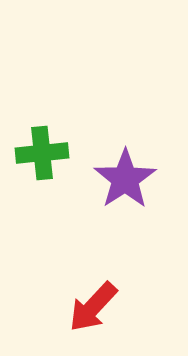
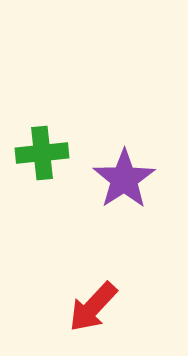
purple star: moved 1 px left
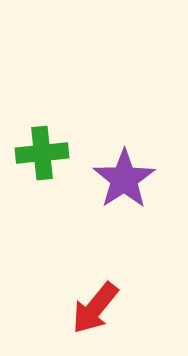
red arrow: moved 2 px right, 1 px down; rotated 4 degrees counterclockwise
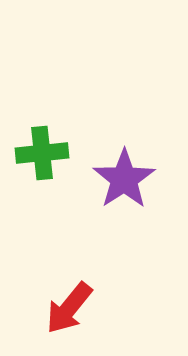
red arrow: moved 26 px left
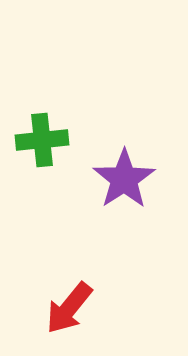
green cross: moved 13 px up
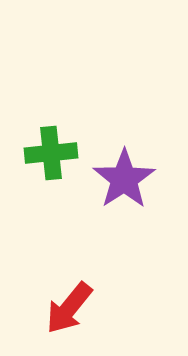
green cross: moved 9 px right, 13 px down
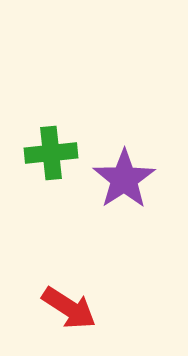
red arrow: rotated 96 degrees counterclockwise
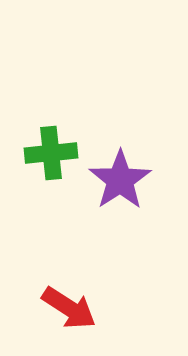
purple star: moved 4 px left, 1 px down
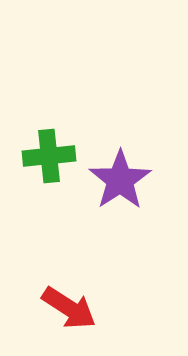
green cross: moved 2 px left, 3 px down
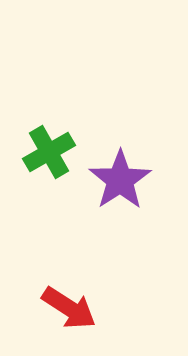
green cross: moved 4 px up; rotated 24 degrees counterclockwise
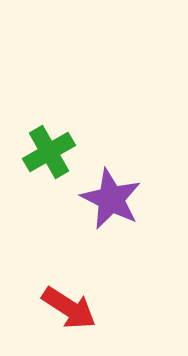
purple star: moved 9 px left, 19 px down; rotated 12 degrees counterclockwise
